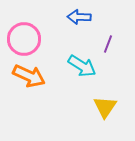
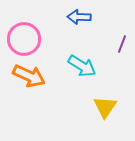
purple line: moved 14 px right
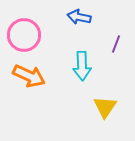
blue arrow: rotated 10 degrees clockwise
pink circle: moved 4 px up
purple line: moved 6 px left
cyan arrow: rotated 56 degrees clockwise
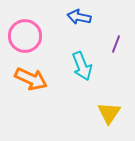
pink circle: moved 1 px right, 1 px down
cyan arrow: rotated 20 degrees counterclockwise
orange arrow: moved 2 px right, 3 px down
yellow triangle: moved 4 px right, 6 px down
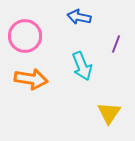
orange arrow: rotated 16 degrees counterclockwise
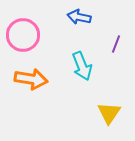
pink circle: moved 2 px left, 1 px up
